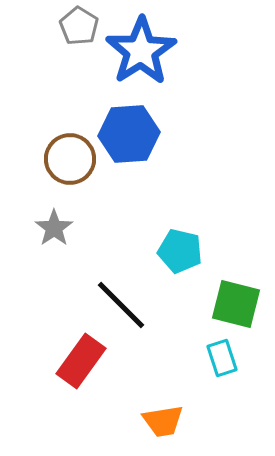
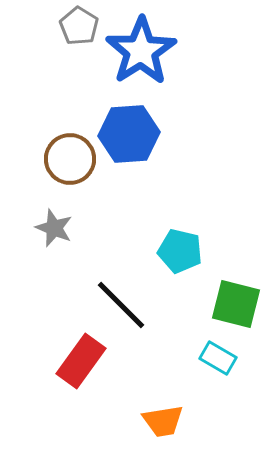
gray star: rotated 15 degrees counterclockwise
cyan rectangle: moved 4 px left; rotated 42 degrees counterclockwise
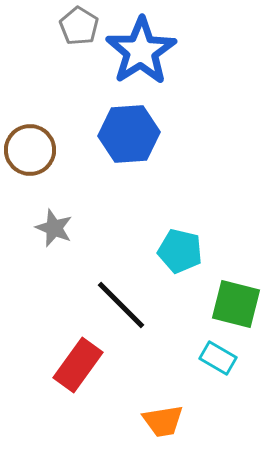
brown circle: moved 40 px left, 9 px up
red rectangle: moved 3 px left, 4 px down
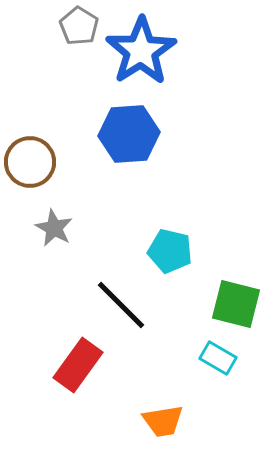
brown circle: moved 12 px down
gray star: rotated 6 degrees clockwise
cyan pentagon: moved 10 px left
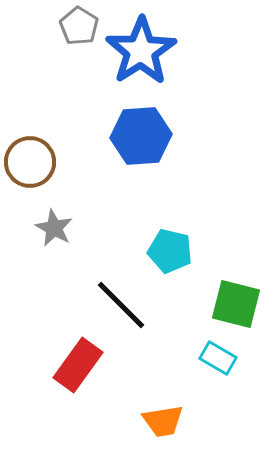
blue hexagon: moved 12 px right, 2 px down
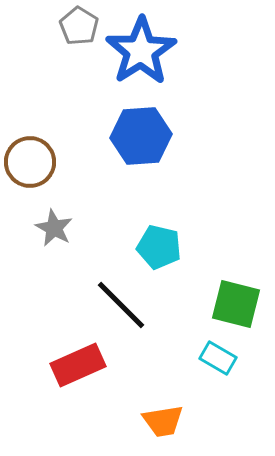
cyan pentagon: moved 11 px left, 4 px up
red rectangle: rotated 30 degrees clockwise
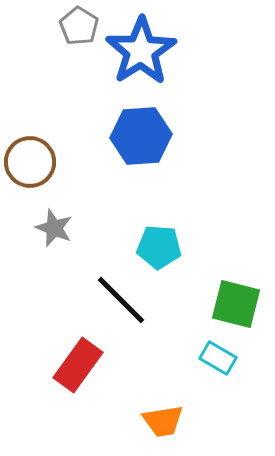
gray star: rotated 6 degrees counterclockwise
cyan pentagon: rotated 9 degrees counterclockwise
black line: moved 5 px up
red rectangle: rotated 30 degrees counterclockwise
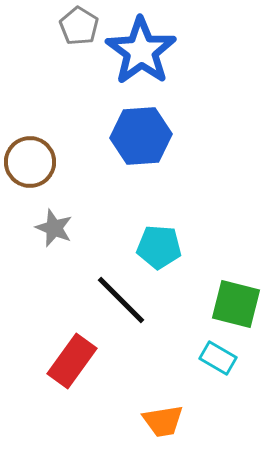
blue star: rotated 4 degrees counterclockwise
red rectangle: moved 6 px left, 4 px up
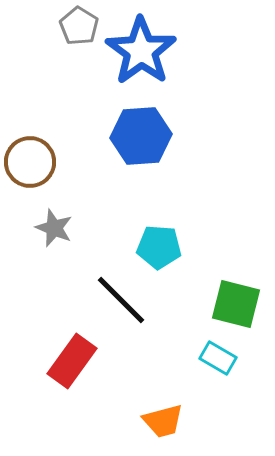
orange trapezoid: rotated 6 degrees counterclockwise
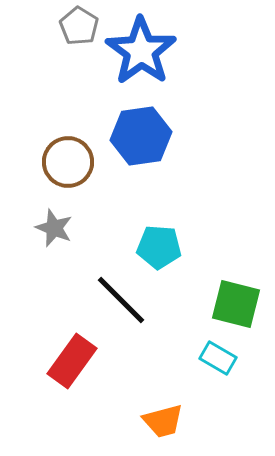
blue hexagon: rotated 4 degrees counterclockwise
brown circle: moved 38 px right
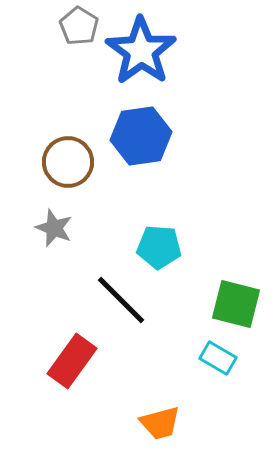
orange trapezoid: moved 3 px left, 2 px down
